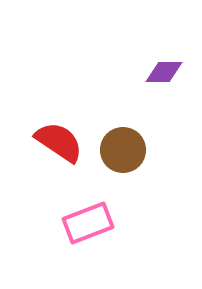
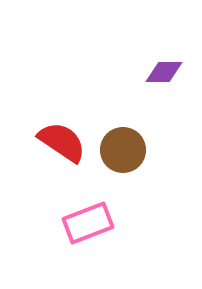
red semicircle: moved 3 px right
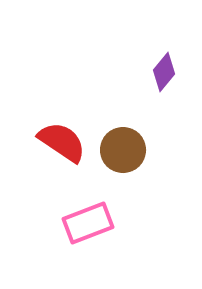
purple diamond: rotated 51 degrees counterclockwise
